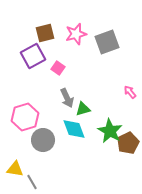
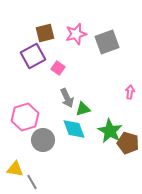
pink arrow: rotated 48 degrees clockwise
brown pentagon: rotated 30 degrees counterclockwise
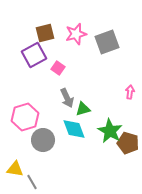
purple square: moved 1 px right, 1 px up
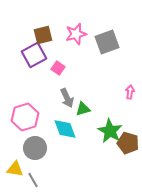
brown square: moved 2 px left, 2 px down
cyan diamond: moved 9 px left
gray circle: moved 8 px left, 8 px down
gray line: moved 1 px right, 2 px up
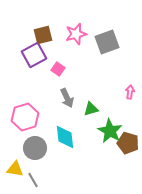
pink square: moved 1 px down
green triangle: moved 8 px right
cyan diamond: moved 8 px down; rotated 15 degrees clockwise
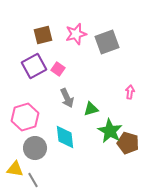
purple square: moved 11 px down
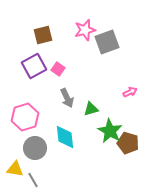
pink star: moved 9 px right, 4 px up
pink arrow: rotated 56 degrees clockwise
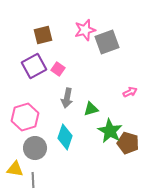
gray arrow: rotated 36 degrees clockwise
cyan diamond: rotated 25 degrees clockwise
gray line: rotated 28 degrees clockwise
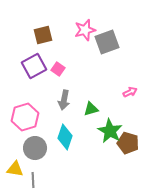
gray arrow: moved 3 px left, 2 px down
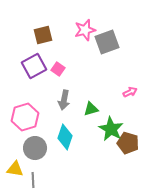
green star: moved 1 px right, 2 px up
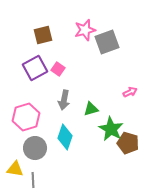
purple square: moved 1 px right, 2 px down
pink hexagon: moved 1 px right
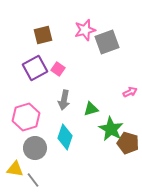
gray line: rotated 35 degrees counterclockwise
